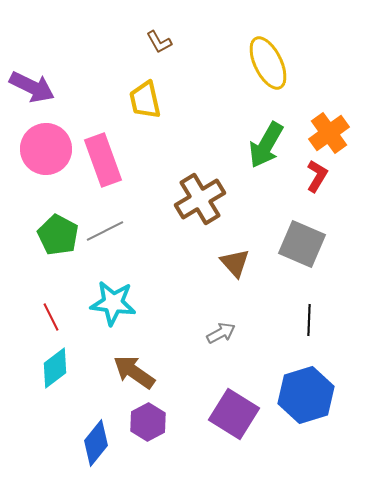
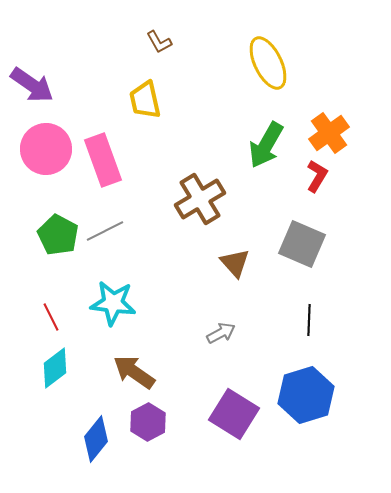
purple arrow: moved 2 px up; rotated 9 degrees clockwise
blue diamond: moved 4 px up
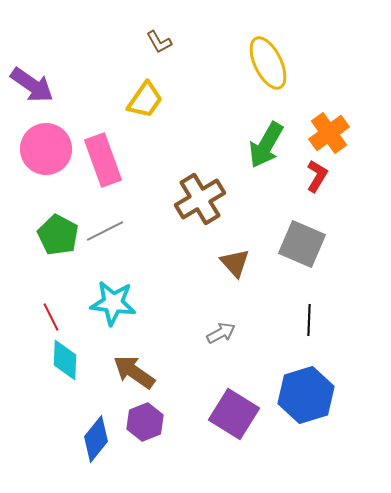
yellow trapezoid: rotated 132 degrees counterclockwise
cyan diamond: moved 10 px right, 8 px up; rotated 51 degrees counterclockwise
purple hexagon: moved 3 px left; rotated 6 degrees clockwise
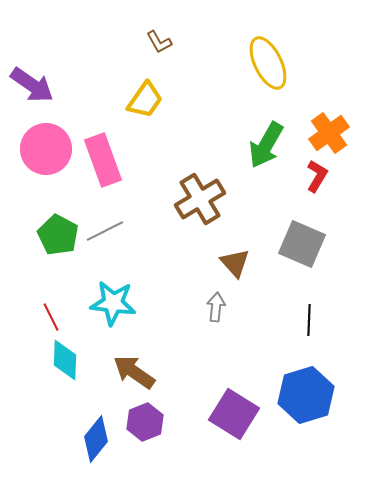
gray arrow: moved 5 px left, 26 px up; rotated 56 degrees counterclockwise
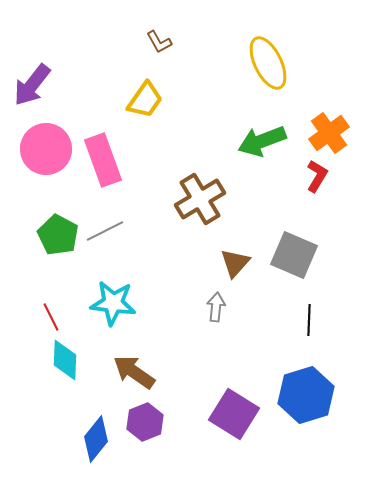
purple arrow: rotated 93 degrees clockwise
green arrow: moved 4 px left, 4 px up; rotated 39 degrees clockwise
gray square: moved 8 px left, 11 px down
brown triangle: rotated 24 degrees clockwise
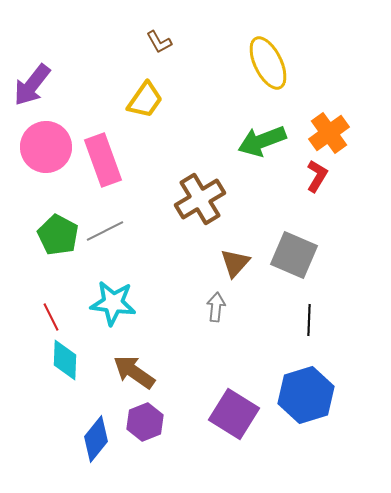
pink circle: moved 2 px up
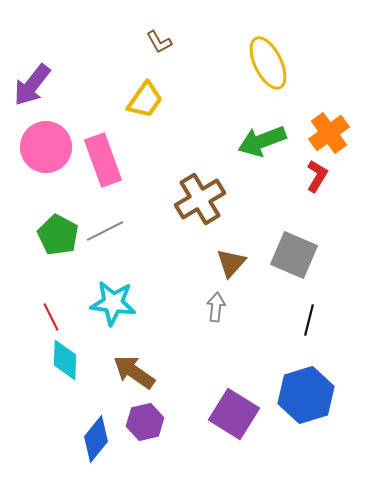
brown triangle: moved 4 px left
black line: rotated 12 degrees clockwise
purple hexagon: rotated 9 degrees clockwise
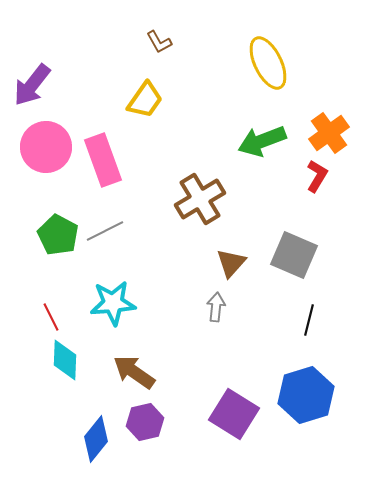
cyan star: rotated 12 degrees counterclockwise
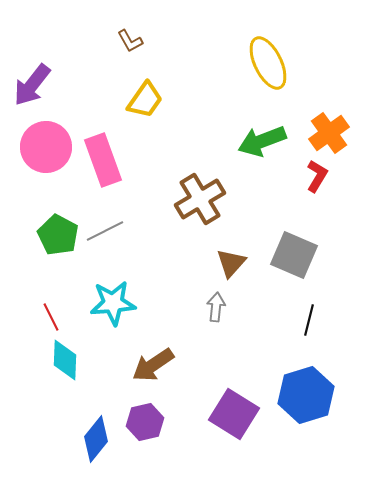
brown L-shape: moved 29 px left, 1 px up
brown arrow: moved 19 px right, 7 px up; rotated 69 degrees counterclockwise
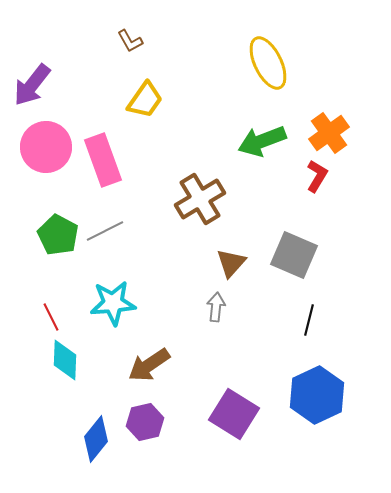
brown arrow: moved 4 px left
blue hexagon: moved 11 px right; rotated 8 degrees counterclockwise
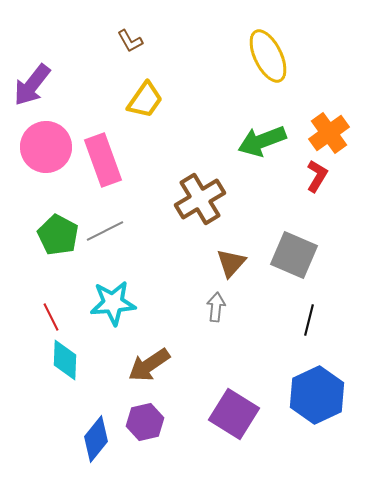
yellow ellipse: moved 7 px up
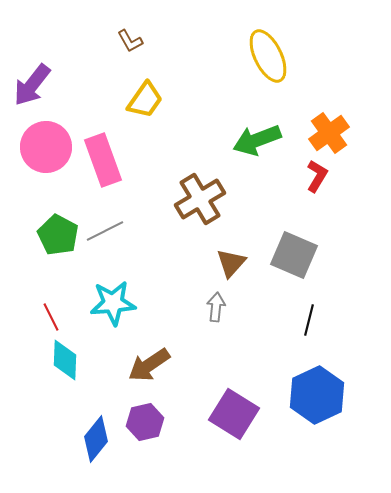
green arrow: moved 5 px left, 1 px up
